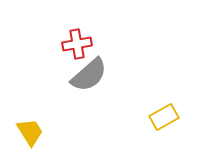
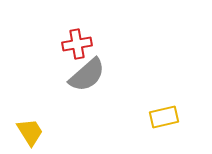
gray semicircle: moved 2 px left
yellow rectangle: rotated 16 degrees clockwise
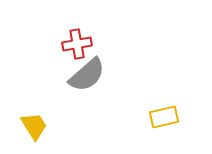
yellow trapezoid: moved 4 px right, 6 px up
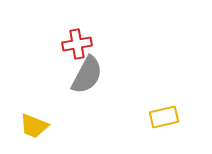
gray semicircle: rotated 21 degrees counterclockwise
yellow trapezoid: rotated 144 degrees clockwise
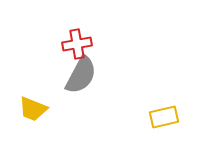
gray semicircle: moved 6 px left
yellow trapezoid: moved 1 px left, 17 px up
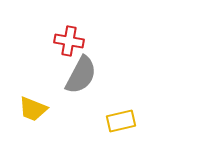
red cross: moved 8 px left, 3 px up; rotated 20 degrees clockwise
yellow rectangle: moved 43 px left, 4 px down
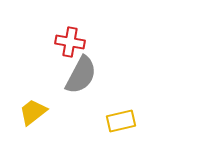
red cross: moved 1 px right, 1 px down
yellow trapezoid: moved 3 px down; rotated 120 degrees clockwise
